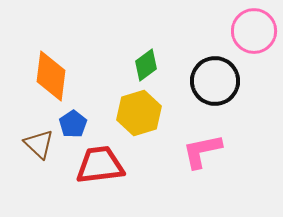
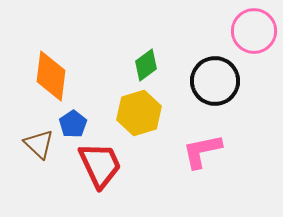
red trapezoid: rotated 72 degrees clockwise
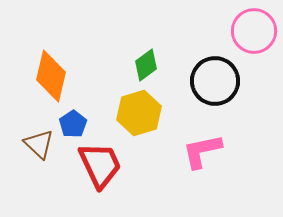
orange diamond: rotated 6 degrees clockwise
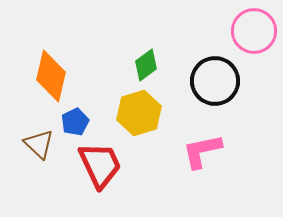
blue pentagon: moved 2 px right, 2 px up; rotated 8 degrees clockwise
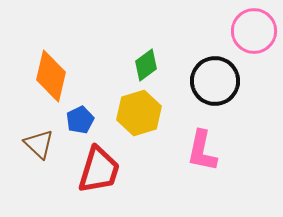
blue pentagon: moved 5 px right, 2 px up
pink L-shape: rotated 66 degrees counterclockwise
red trapezoid: moved 1 px left, 5 px down; rotated 42 degrees clockwise
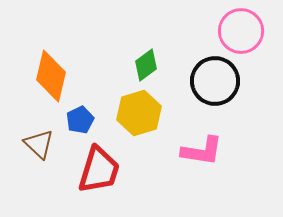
pink circle: moved 13 px left
pink L-shape: rotated 93 degrees counterclockwise
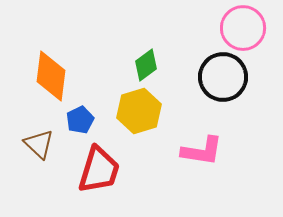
pink circle: moved 2 px right, 3 px up
orange diamond: rotated 6 degrees counterclockwise
black circle: moved 8 px right, 4 px up
yellow hexagon: moved 2 px up
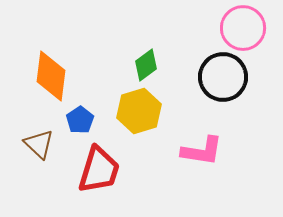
blue pentagon: rotated 8 degrees counterclockwise
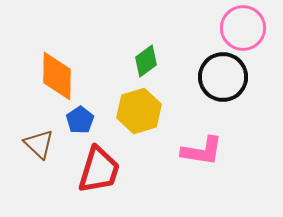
green diamond: moved 4 px up
orange diamond: moved 6 px right; rotated 6 degrees counterclockwise
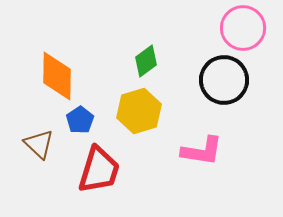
black circle: moved 1 px right, 3 px down
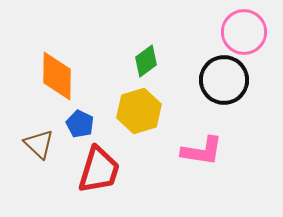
pink circle: moved 1 px right, 4 px down
blue pentagon: moved 4 px down; rotated 12 degrees counterclockwise
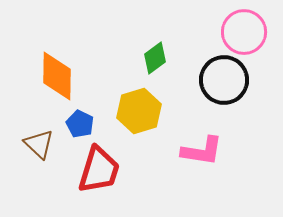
green diamond: moved 9 px right, 3 px up
